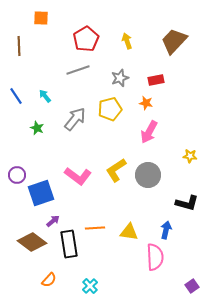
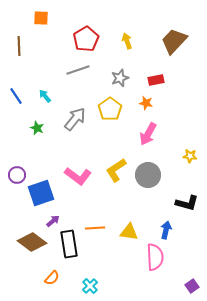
yellow pentagon: rotated 20 degrees counterclockwise
pink arrow: moved 1 px left, 2 px down
orange semicircle: moved 3 px right, 2 px up
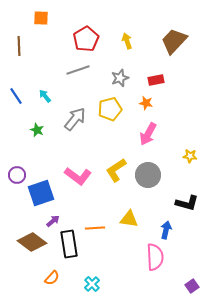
yellow pentagon: rotated 20 degrees clockwise
green star: moved 2 px down
yellow triangle: moved 13 px up
cyan cross: moved 2 px right, 2 px up
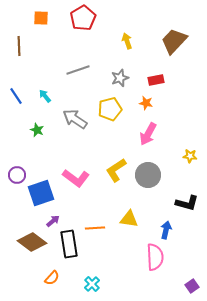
red pentagon: moved 3 px left, 21 px up
gray arrow: rotated 95 degrees counterclockwise
pink L-shape: moved 2 px left, 2 px down
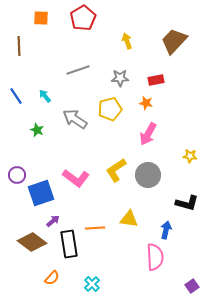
gray star: rotated 18 degrees clockwise
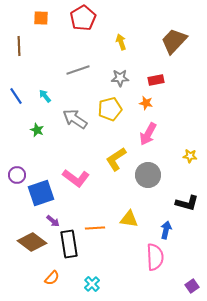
yellow arrow: moved 6 px left, 1 px down
yellow L-shape: moved 11 px up
purple arrow: rotated 80 degrees clockwise
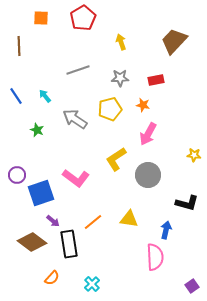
orange star: moved 3 px left, 2 px down
yellow star: moved 4 px right, 1 px up
orange line: moved 2 px left, 6 px up; rotated 36 degrees counterclockwise
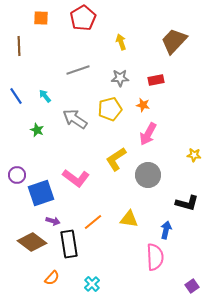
purple arrow: rotated 24 degrees counterclockwise
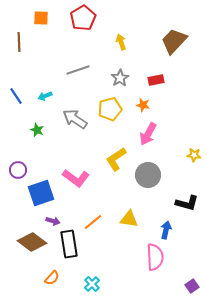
brown line: moved 4 px up
gray star: rotated 30 degrees counterclockwise
cyan arrow: rotated 72 degrees counterclockwise
purple circle: moved 1 px right, 5 px up
